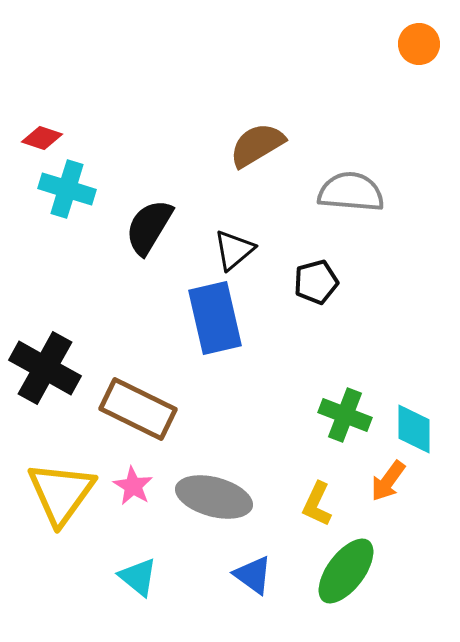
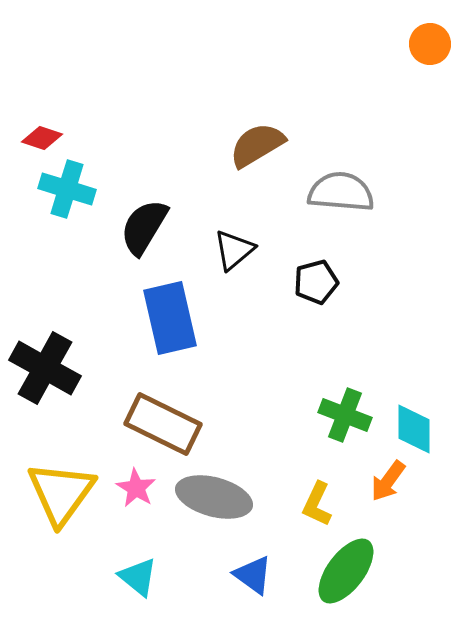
orange circle: moved 11 px right
gray semicircle: moved 10 px left
black semicircle: moved 5 px left
blue rectangle: moved 45 px left
brown rectangle: moved 25 px right, 15 px down
pink star: moved 3 px right, 2 px down
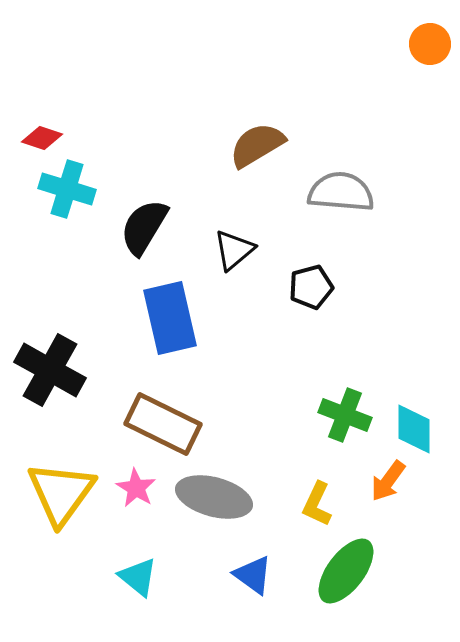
black pentagon: moved 5 px left, 5 px down
black cross: moved 5 px right, 2 px down
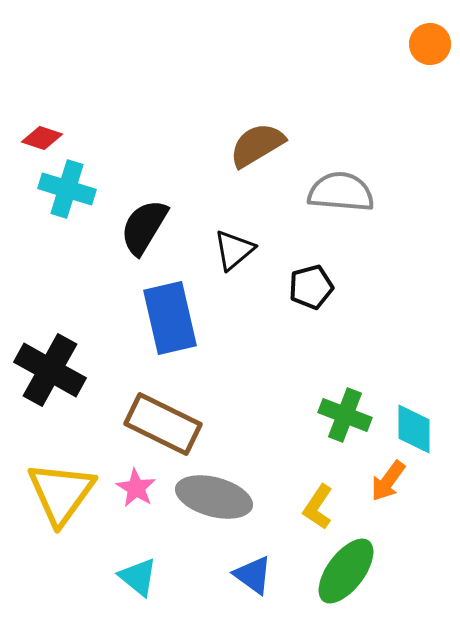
yellow L-shape: moved 1 px right, 3 px down; rotated 9 degrees clockwise
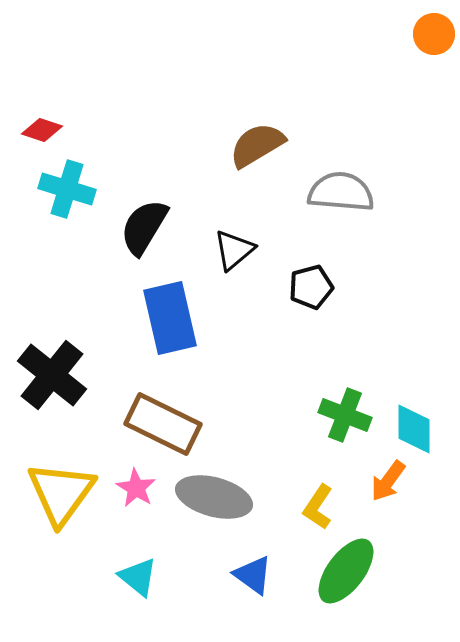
orange circle: moved 4 px right, 10 px up
red diamond: moved 8 px up
black cross: moved 2 px right, 5 px down; rotated 10 degrees clockwise
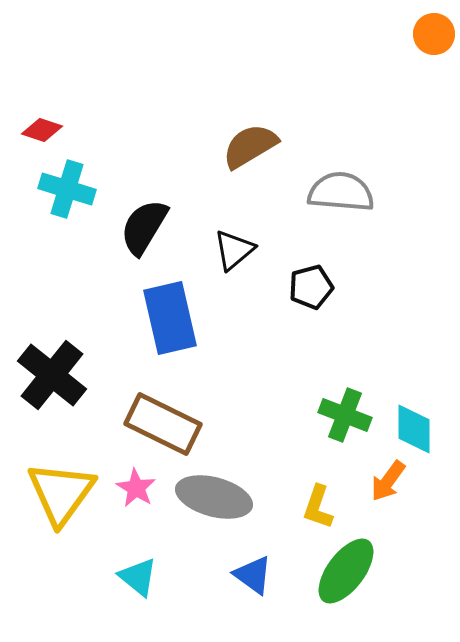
brown semicircle: moved 7 px left, 1 px down
yellow L-shape: rotated 15 degrees counterclockwise
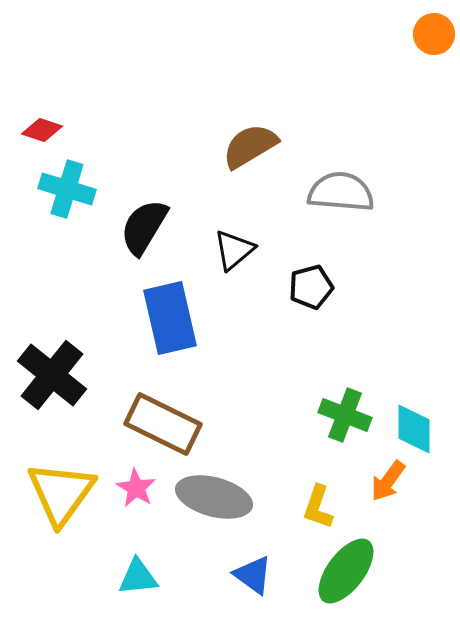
cyan triangle: rotated 45 degrees counterclockwise
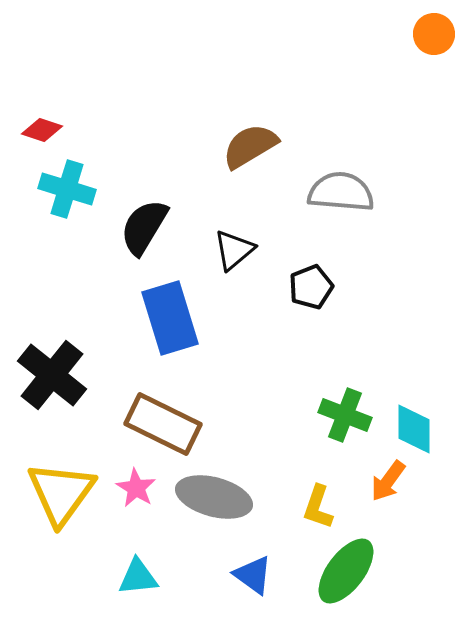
black pentagon: rotated 6 degrees counterclockwise
blue rectangle: rotated 4 degrees counterclockwise
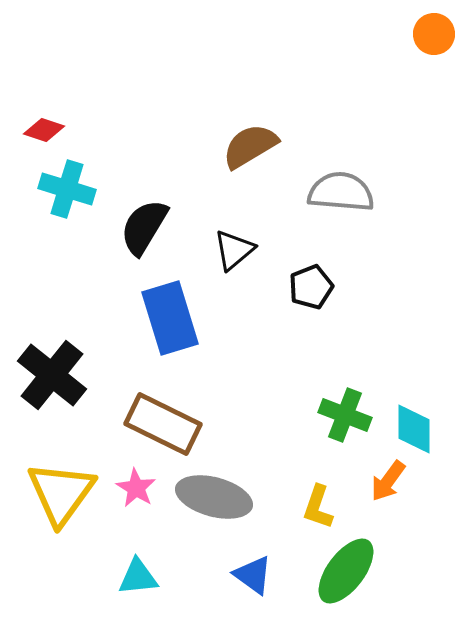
red diamond: moved 2 px right
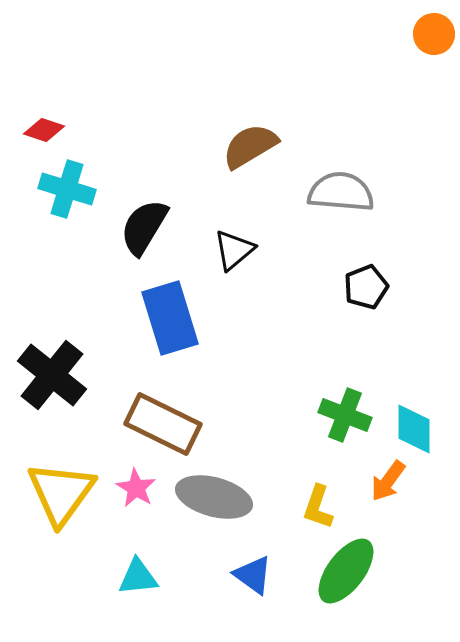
black pentagon: moved 55 px right
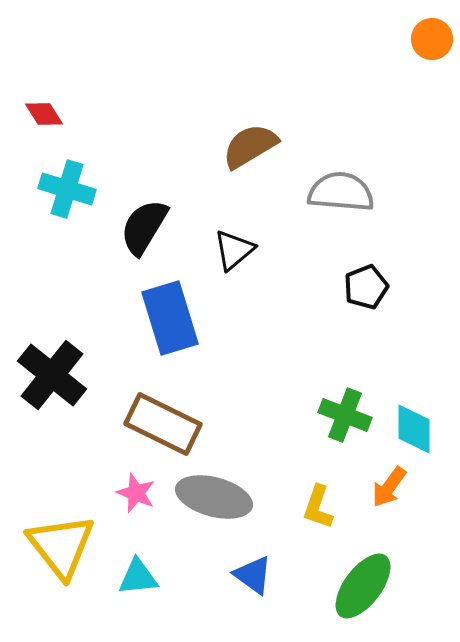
orange circle: moved 2 px left, 5 px down
red diamond: moved 16 px up; rotated 39 degrees clockwise
orange arrow: moved 1 px right, 6 px down
pink star: moved 5 px down; rotated 9 degrees counterclockwise
yellow triangle: moved 53 px down; rotated 14 degrees counterclockwise
green ellipse: moved 17 px right, 15 px down
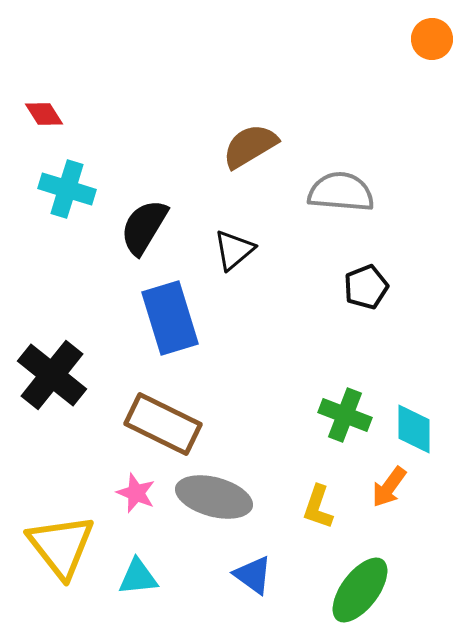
green ellipse: moved 3 px left, 4 px down
